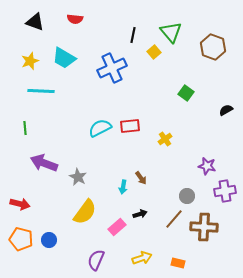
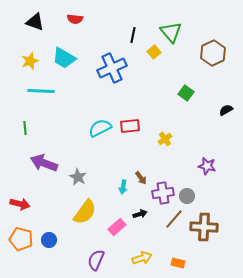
brown hexagon: moved 6 px down; rotated 15 degrees clockwise
purple cross: moved 62 px left, 2 px down
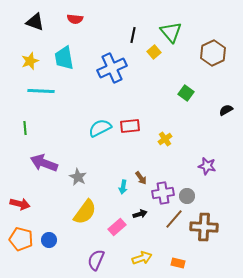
cyan trapezoid: rotated 50 degrees clockwise
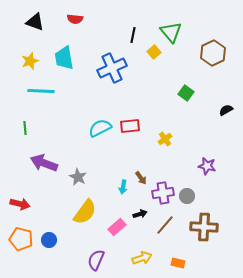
brown line: moved 9 px left, 6 px down
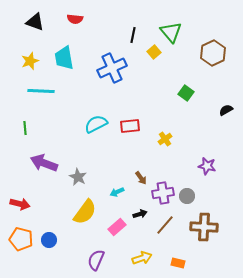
cyan semicircle: moved 4 px left, 4 px up
cyan arrow: moved 6 px left, 5 px down; rotated 56 degrees clockwise
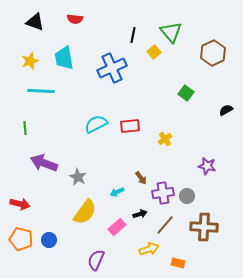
yellow arrow: moved 7 px right, 9 px up
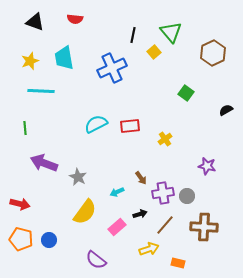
purple semicircle: rotated 75 degrees counterclockwise
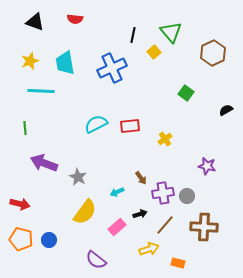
cyan trapezoid: moved 1 px right, 5 px down
